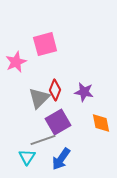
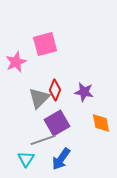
purple square: moved 1 px left, 1 px down
cyan triangle: moved 1 px left, 2 px down
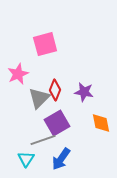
pink star: moved 2 px right, 12 px down
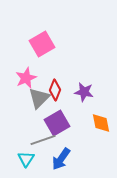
pink square: moved 3 px left; rotated 15 degrees counterclockwise
pink star: moved 8 px right, 4 px down
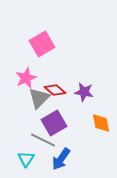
red diamond: rotated 70 degrees counterclockwise
purple square: moved 3 px left
gray line: rotated 45 degrees clockwise
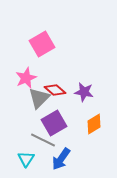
orange diamond: moved 7 px left, 1 px down; rotated 70 degrees clockwise
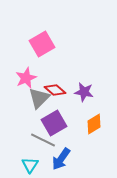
cyan triangle: moved 4 px right, 6 px down
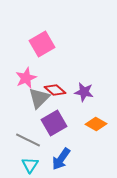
orange diamond: moved 2 px right; rotated 60 degrees clockwise
gray line: moved 15 px left
